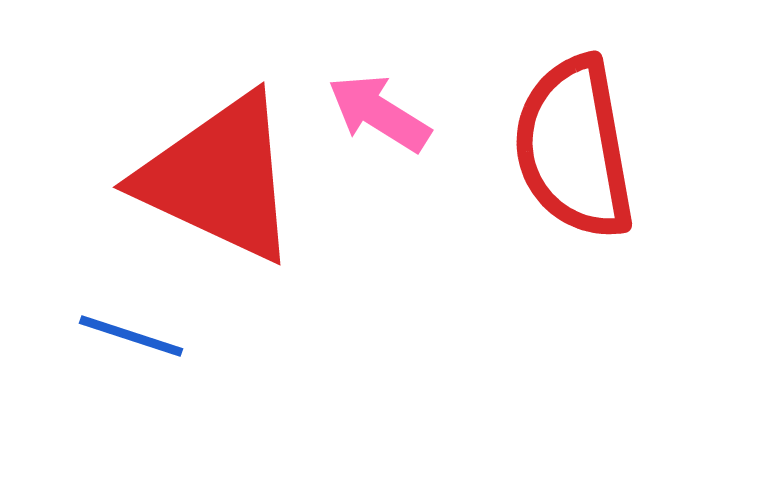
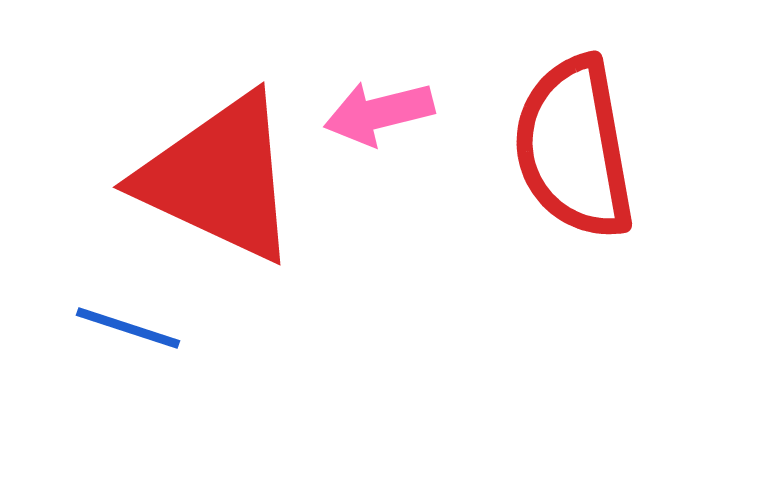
pink arrow: rotated 46 degrees counterclockwise
blue line: moved 3 px left, 8 px up
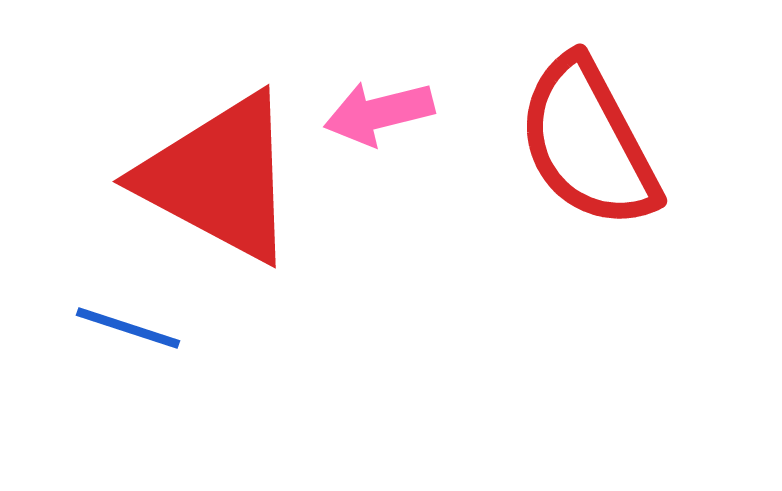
red semicircle: moved 14 px right, 5 px up; rotated 18 degrees counterclockwise
red triangle: rotated 3 degrees clockwise
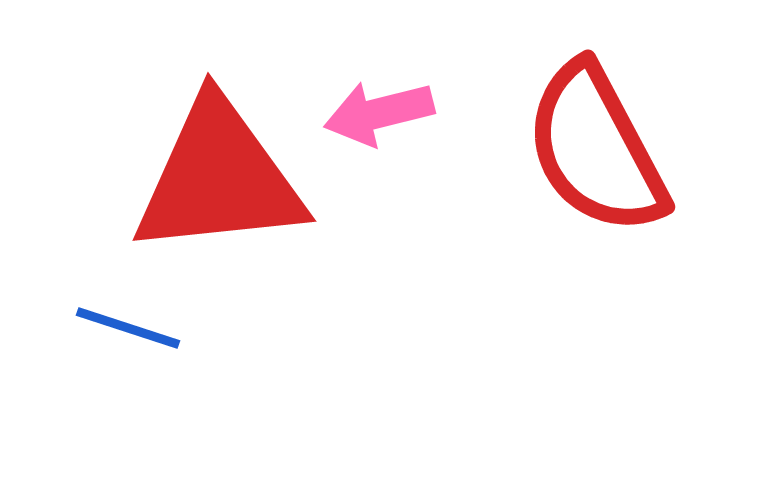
red semicircle: moved 8 px right, 6 px down
red triangle: rotated 34 degrees counterclockwise
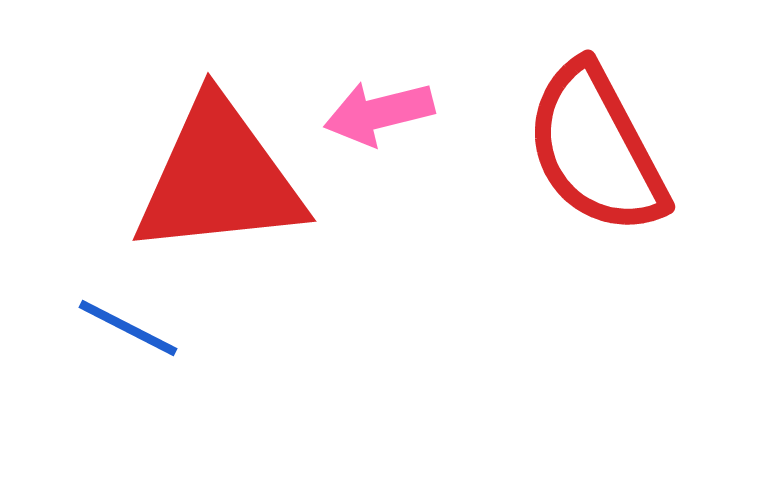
blue line: rotated 9 degrees clockwise
